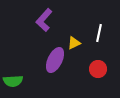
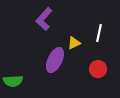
purple L-shape: moved 1 px up
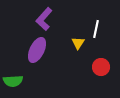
white line: moved 3 px left, 4 px up
yellow triangle: moved 4 px right; rotated 32 degrees counterclockwise
purple ellipse: moved 18 px left, 10 px up
red circle: moved 3 px right, 2 px up
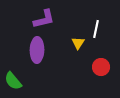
purple L-shape: rotated 145 degrees counterclockwise
purple ellipse: rotated 25 degrees counterclockwise
green semicircle: rotated 54 degrees clockwise
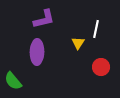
purple ellipse: moved 2 px down
